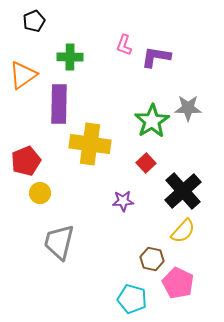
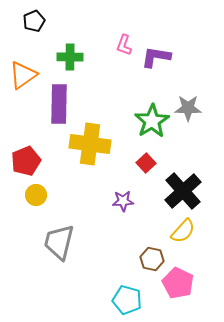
yellow circle: moved 4 px left, 2 px down
cyan pentagon: moved 5 px left, 1 px down
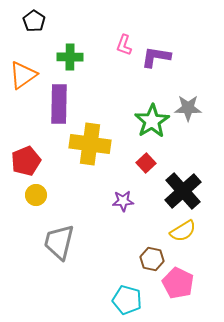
black pentagon: rotated 15 degrees counterclockwise
yellow semicircle: rotated 16 degrees clockwise
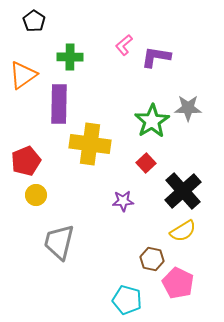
pink L-shape: rotated 30 degrees clockwise
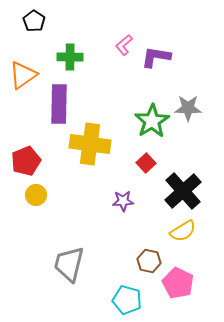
gray trapezoid: moved 10 px right, 22 px down
brown hexagon: moved 3 px left, 2 px down
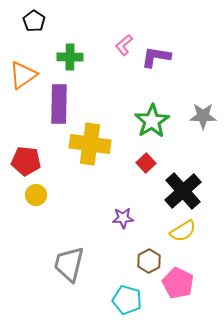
gray star: moved 15 px right, 8 px down
red pentagon: rotated 28 degrees clockwise
purple star: moved 17 px down
brown hexagon: rotated 20 degrees clockwise
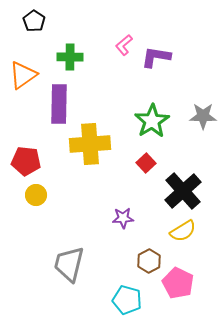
yellow cross: rotated 12 degrees counterclockwise
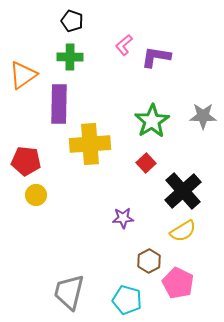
black pentagon: moved 38 px right; rotated 15 degrees counterclockwise
gray trapezoid: moved 28 px down
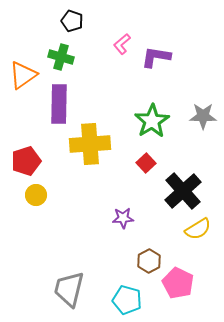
pink L-shape: moved 2 px left, 1 px up
green cross: moved 9 px left; rotated 15 degrees clockwise
red pentagon: rotated 24 degrees counterclockwise
yellow semicircle: moved 15 px right, 2 px up
gray trapezoid: moved 3 px up
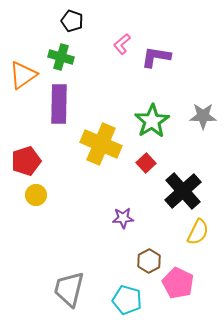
yellow cross: moved 11 px right; rotated 27 degrees clockwise
yellow semicircle: moved 3 px down; rotated 32 degrees counterclockwise
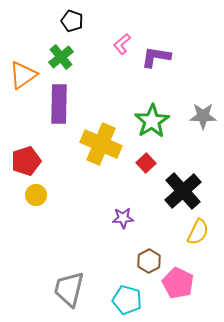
green cross: rotated 35 degrees clockwise
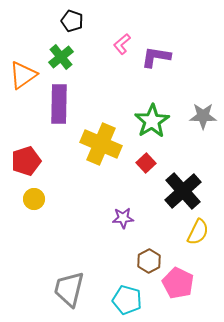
yellow circle: moved 2 px left, 4 px down
